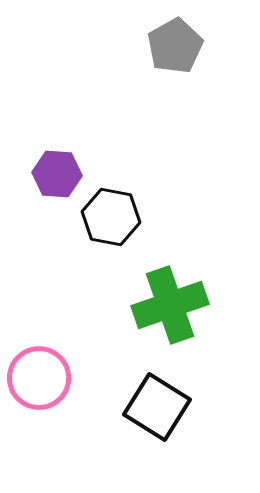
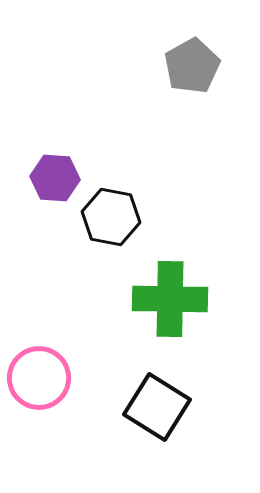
gray pentagon: moved 17 px right, 20 px down
purple hexagon: moved 2 px left, 4 px down
green cross: moved 6 px up; rotated 20 degrees clockwise
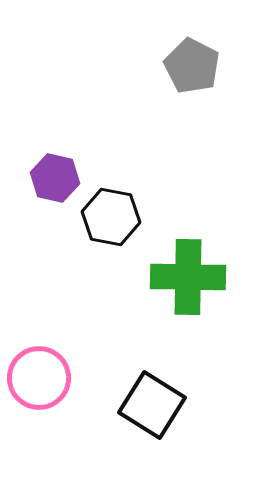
gray pentagon: rotated 16 degrees counterclockwise
purple hexagon: rotated 9 degrees clockwise
green cross: moved 18 px right, 22 px up
black square: moved 5 px left, 2 px up
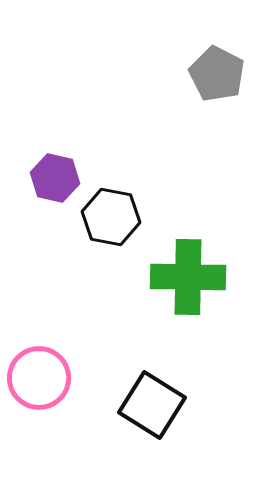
gray pentagon: moved 25 px right, 8 px down
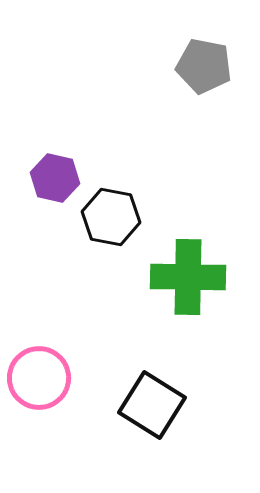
gray pentagon: moved 13 px left, 8 px up; rotated 16 degrees counterclockwise
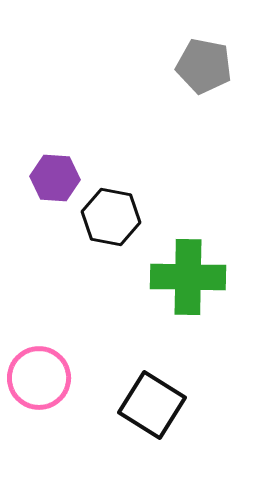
purple hexagon: rotated 9 degrees counterclockwise
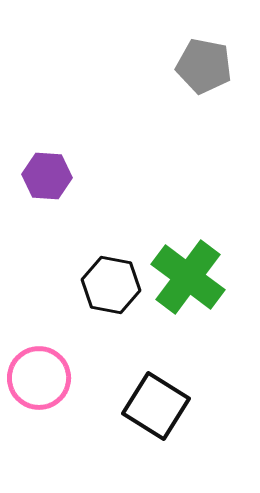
purple hexagon: moved 8 px left, 2 px up
black hexagon: moved 68 px down
green cross: rotated 36 degrees clockwise
black square: moved 4 px right, 1 px down
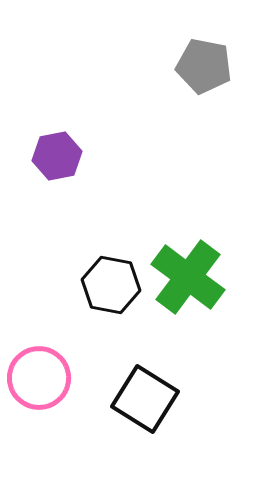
purple hexagon: moved 10 px right, 20 px up; rotated 15 degrees counterclockwise
black square: moved 11 px left, 7 px up
